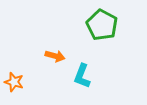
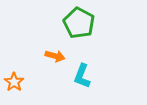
green pentagon: moved 23 px left, 2 px up
orange star: rotated 18 degrees clockwise
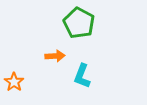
orange arrow: rotated 18 degrees counterclockwise
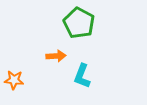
orange arrow: moved 1 px right
orange star: moved 2 px up; rotated 30 degrees counterclockwise
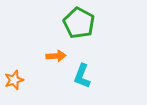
orange star: rotated 24 degrees counterclockwise
